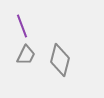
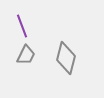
gray diamond: moved 6 px right, 2 px up
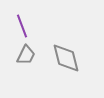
gray diamond: rotated 28 degrees counterclockwise
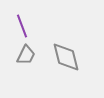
gray diamond: moved 1 px up
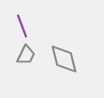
gray diamond: moved 2 px left, 2 px down
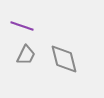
purple line: rotated 50 degrees counterclockwise
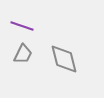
gray trapezoid: moved 3 px left, 1 px up
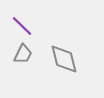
purple line: rotated 25 degrees clockwise
